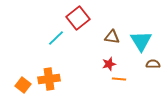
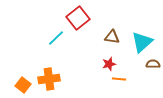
cyan triangle: moved 1 px right, 1 px down; rotated 20 degrees clockwise
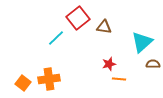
brown triangle: moved 8 px left, 10 px up
orange square: moved 2 px up
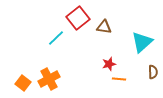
brown semicircle: moved 8 px down; rotated 88 degrees clockwise
orange cross: rotated 20 degrees counterclockwise
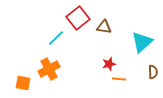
orange cross: moved 10 px up
orange square: rotated 28 degrees counterclockwise
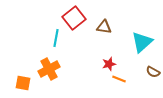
red square: moved 4 px left
cyan line: rotated 36 degrees counterclockwise
brown semicircle: rotated 120 degrees clockwise
orange line: rotated 16 degrees clockwise
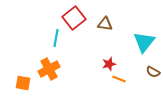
brown triangle: moved 1 px right, 3 px up
cyan triangle: moved 2 px right; rotated 10 degrees counterclockwise
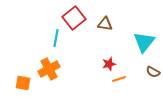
orange line: rotated 40 degrees counterclockwise
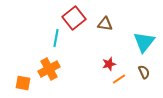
brown semicircle: moved 9 px left; rotated 144 degrees counterclockwise
orange line: rotated 16 degrees counterclockwise
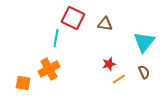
red square: moved 1 px left; rotated 25 degrees counterclockwise
